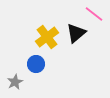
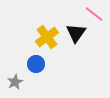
black triangle: rotated 15 degrees counterclockwise
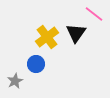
gray star: moved 1 px up
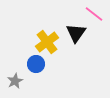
yellow cross: moved 5 px down
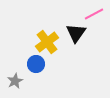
pink line: rotated 66 degrees counterclockwise
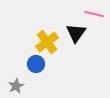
pink line: rotated 42 degrees clockwise
gray star: moved 1 px right, 5 px down
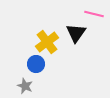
gray star: moved 9 px right; rotated 21 degrees counterclockwise
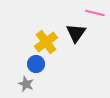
pink line: moved 1 px right, 1 px up
yellow cross: moved 1 px left
gray star: moved 1 px right, 2 px up
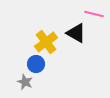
pink line: moved 1 px left, 1 px down
black triangle: rotated 35 degrees counterclockwise
gray star: moved 1 px left, 2 px up
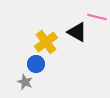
pink line: moved 3 px right, 3 px down
black triangle: moved 1 px right, 1 px up
